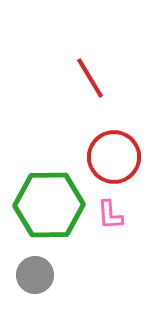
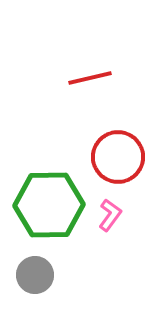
red line: rotated 72 degrees counterclockwise
red circle: moved 4 px right
pink L-shape: rotated 140 degrees counterclockwise
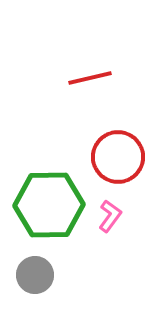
pink L-shape: moved 1 px down
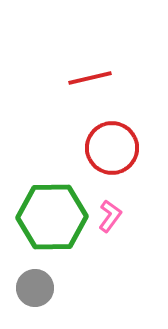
red circle: moved 6 px left, 9 px up
green hexagon: moved 3 px right, 12 px down
gray circle: moved 13 px down
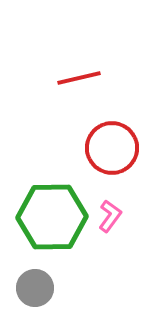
red line: moved 11 px left
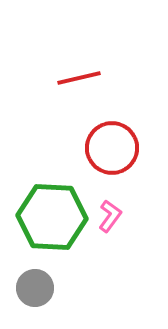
green hexagon: rotated 4 degrees clockwise
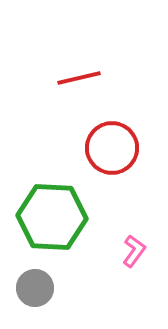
pink L-shape: moved 24 px right, 35 px down
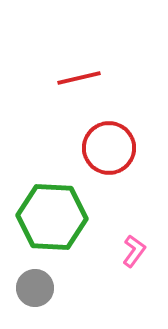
red circle: moved 3 px left
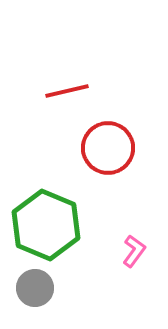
red line: moved 12 px left, 13 px down
red circle: moved 1 px left
green hexagon: moved 6 px left, 8 px down; rotated 20 degrees clockwise
